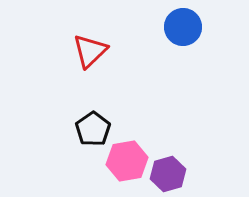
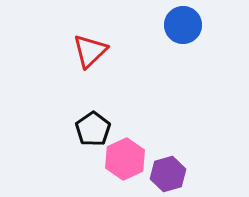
blue circle: moved 2 px up
pink hexagon: moved 2 px left, 2 px up; rotated 15 degrees counterclockwise
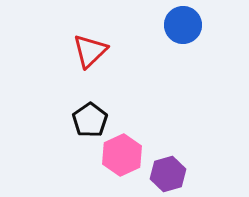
black pentagon: moved 3 px left, 9 px up
pink hexagon: moved 3 px left, 4 px up
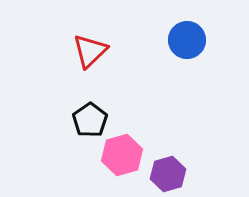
blue circle: moved 4 px right, 15 px down
pink hexagon: rotated 9 degrees clockwise
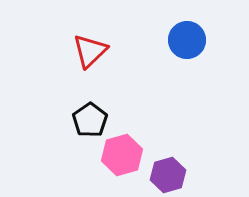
purple hexagon: moved 1 px down
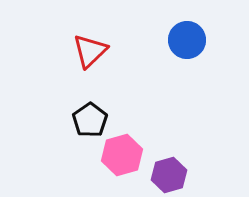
purple hexagon: moved 1 px right
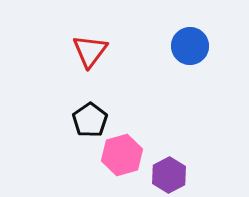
blue circle: moved 3 px right, 6 px down
red triangle: rotated 9 degrees counterclockwise
purple hexagon: rotated 12 degrees counterclockwise
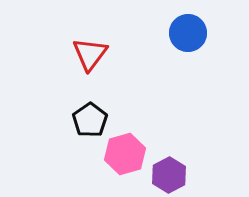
blue circle: moved 2 px left, 13 px up
red triangle: moved 3 px down
pink hexagon: moved 3 px right, 1 px up
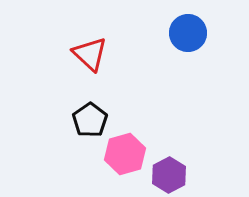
red triangle: rotated 24 degrees counterclockwise
